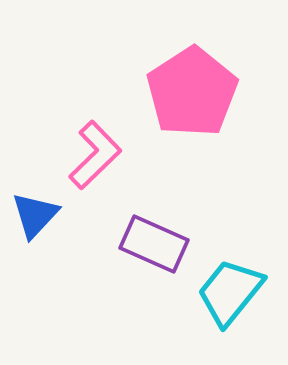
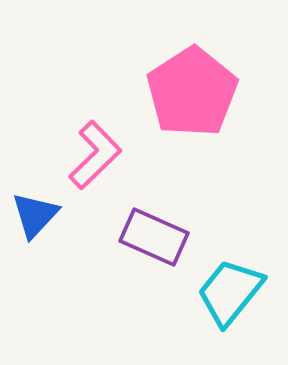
purple rectangle: moved 7 px up
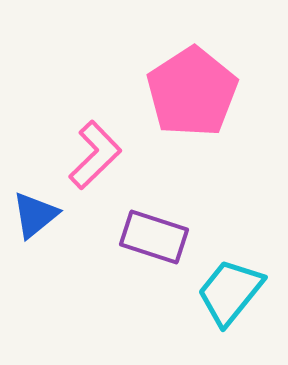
blue triangle: rotated 8 degrees clockwise
purple rectangle: rotated 6 degrees counterclockwise
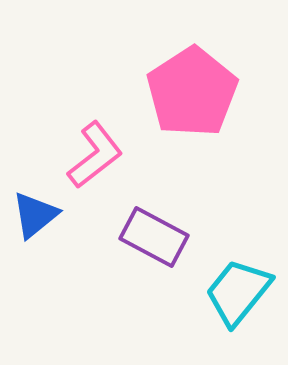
pink L-shape: rotated 6 degrees clockwise
purple rectangle: rotated 10 degrees clockwise
cyan trapezoid: moved 8 px right
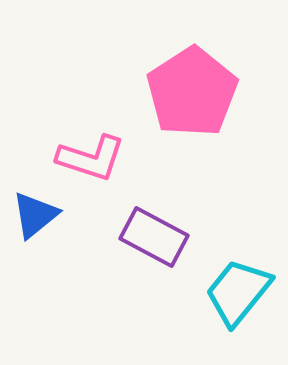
pink L-shape: moved 4 px left, 3 px down; rotated 56 degrees clockwise
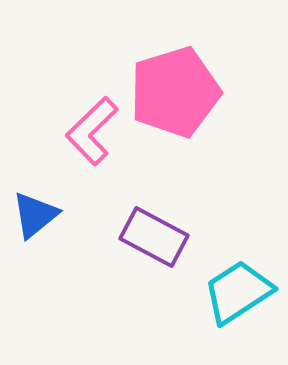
pink pentagon: moved 17 px left; rotated 16 degrees clockwise
pink L-shape: moved 1 px right, 27 px up; rotated 118 degrees clockwise
cyan trapezoid: rotated 18 degrees clockwise
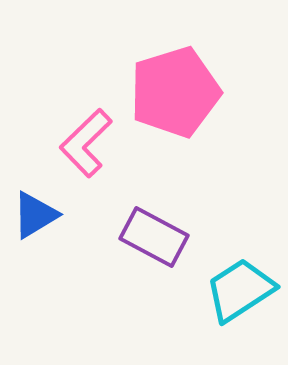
pink L-shape: moved 6 px left, 12 px down
blue triangle: rotated 8 degrees clockwise
cyan trapezoid: moved 2 px right, 2 px up
